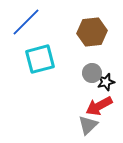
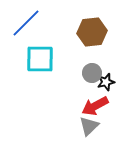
blue line: moved 1 px down
cyan square: rotated 16 degrees clockwise
red arrow: moved 4 px left
gray triangle: moved 1 px right, 1 px down
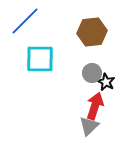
blue line: moved 1 px left, 2 px up
black star: rotated 30 degrees counterclockwise
red arrow: rotated 136 degrees clockwise
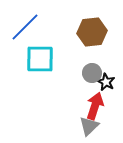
blue line: moved 6 px down
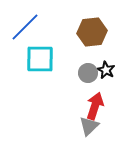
gray circle: moved 4 px left
black star: moved 12 px up
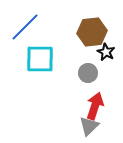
black star: moved 18 px up
